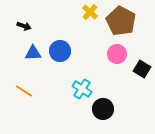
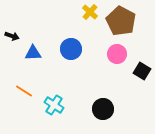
black arrow: moved 12 px left, 10 px down
blue circle: moved 11 px right, 2 px up
black square: moved 2 px down
cyan cross: moved 28 px left, 16 px down
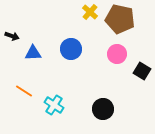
brown pentagon: moved 1 px left, 2 px up; rotated 16 degrees counterclockwise
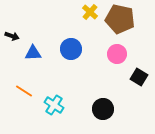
black square: moved 3 px left, 6 px down
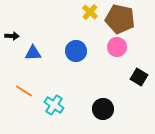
black arrow: rotated 16 degrees counterclockwise
blue circle: moved 5 px right, 2 px down
pink circle: moved 7 px up
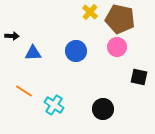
black square: rotated 18 degrees counterclockwise
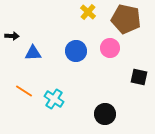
yellow cross: moved 2 px left
brown pentagon: moved 6 px right
pink circle: moved 7 px left, 1 px down
cyan cross: moved 6 px up
black circle: moved 2 px right, 5 px down
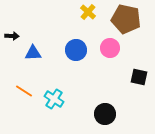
blue circle: moved 1 px up
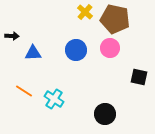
yellow cross: moved 3 px left
brown pentagon: moved 11 px left
